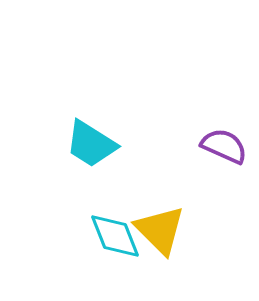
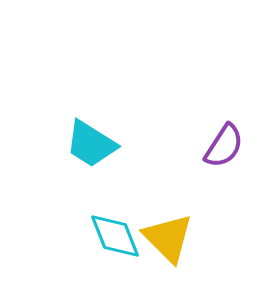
purple semicircle: rotated 99 degrees clockwise
yellow triangle: moved 8 px right, 8 px down
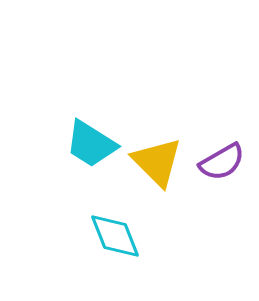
purple semicircle: moved 2 px left, 16 px down; rotated 27 degrees clockwise
yellow triangle: moved 11 px left, 76 px up
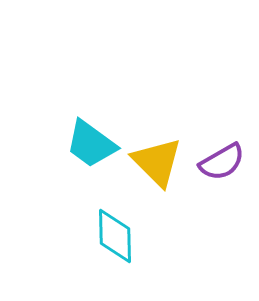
cyan trapezoid: rotated 4 degrees clockwise
cyan diamond: rotated 20 degrees clockwise
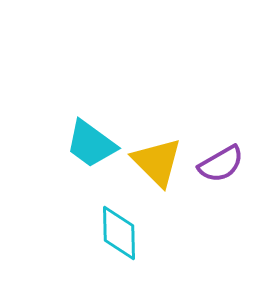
purple semicircle: moved 1 px left, 2 px down
cyan diamond: moved 4 px right, 3 px up
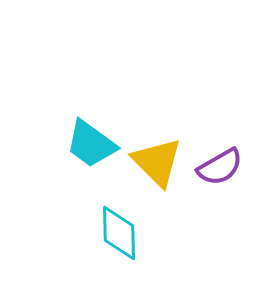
purple semicircle: moved 1 px left, 3 px down
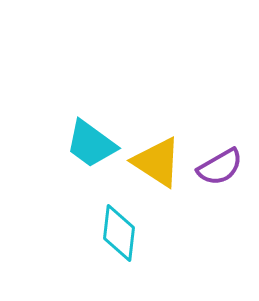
yellow triangle: rotated 12 degrees counterclockwise
cyan diamond: rotated 8 degrees clockwise
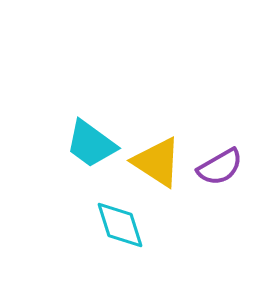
cyan diamond: moved 1 px right, 8 px up; rotated 24 degrees counterclockwise
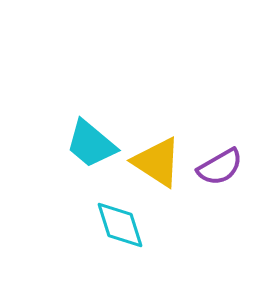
cyan trapezoid: rotated 4 degrees clockwise
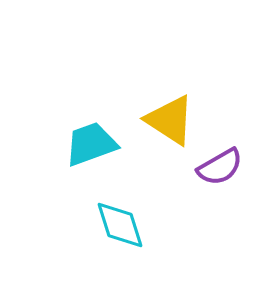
cyan trapezoid: rotated 120 degrees clockwise
yellow triangle: moved 13 px right, 42 px up
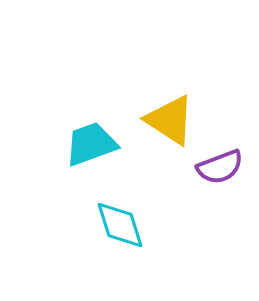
purple semicircle: rotated 9 degrees clockwise
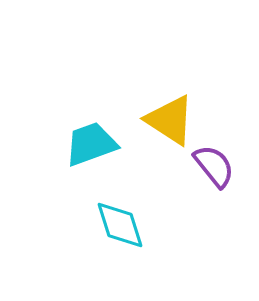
purple semicircle: moved 6 px left, 1 px up; rotated 108 degrees counterclockwise
